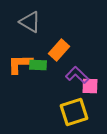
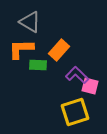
orange L-shape: moved 1 px right, 15 px up
pink square: rotated 12 degrees clockwise
yellow square: moved 1 px right
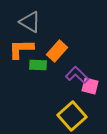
orange rectangle: moved 2 px left, 1 px down
yellow square: moved 3 px left, 4 px down; rotated 24 degrees counterclockwise
